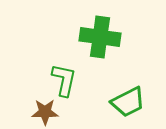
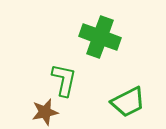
green cross: rotated 12 degrees clockwise
brown star: rotated 12 degrees counterclockwise
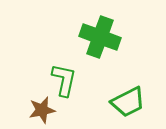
brown star: moved 3 px left, 2 px up
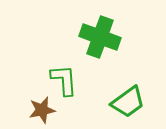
green L-shape: rotated 16 degrees counterclockwise
green trapezoid: rotated 9 degrees counterclockwise
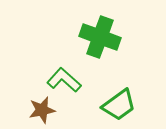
green L-shape: rotated 44 degrees counterclockwise
green trapezoid: moved 9 px left, 3 px down
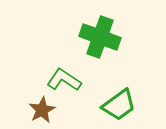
green L-shape: rotated 8 degrees counterclockwise
brown star: rotated 16 degrees counterclockwise
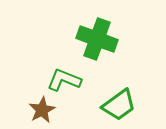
green cross: moved 3 px left, 2 px down
green L-shape: rotated 12 degrees counterclockwise
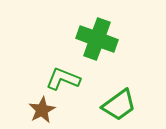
green L-shape: moved 1 px left, 1 px up
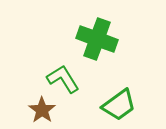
green L-shape: rotated 36 degrees clockwise
brown star: rotated 8 degrees counterclockwise
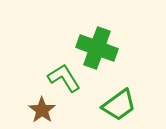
green cross: moved 9 px down
green L-shape: moved 1 px right, 1 px up
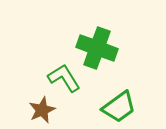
green trapezoid: moved 2 px down
brown star: rotated 12 degrees clockwise
